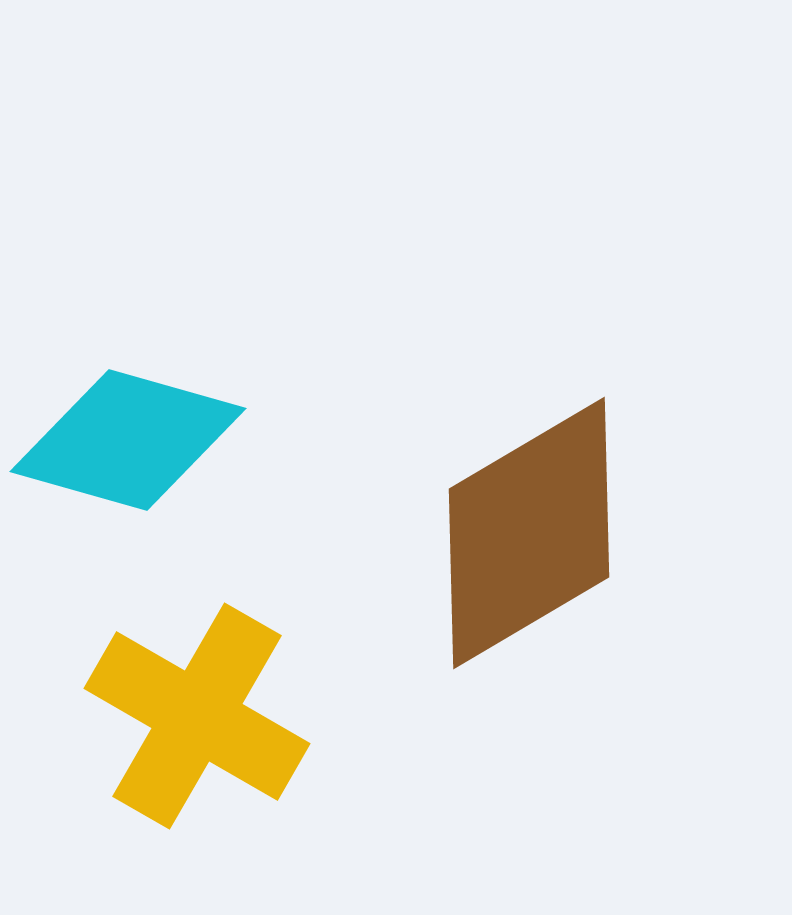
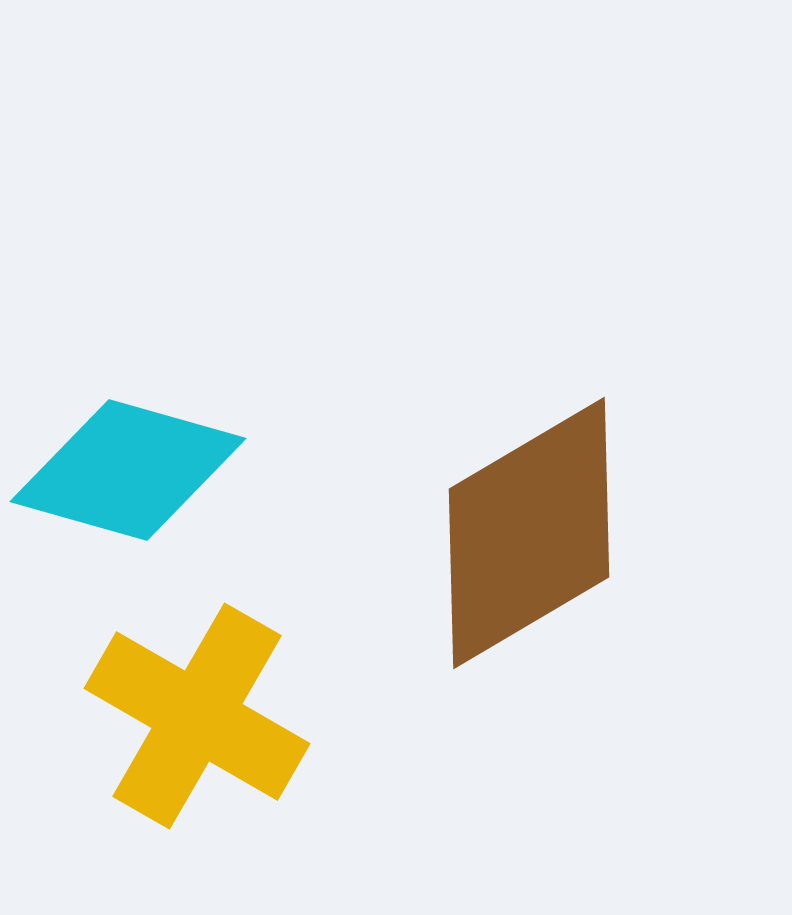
cyan diamond: moved 30 px down
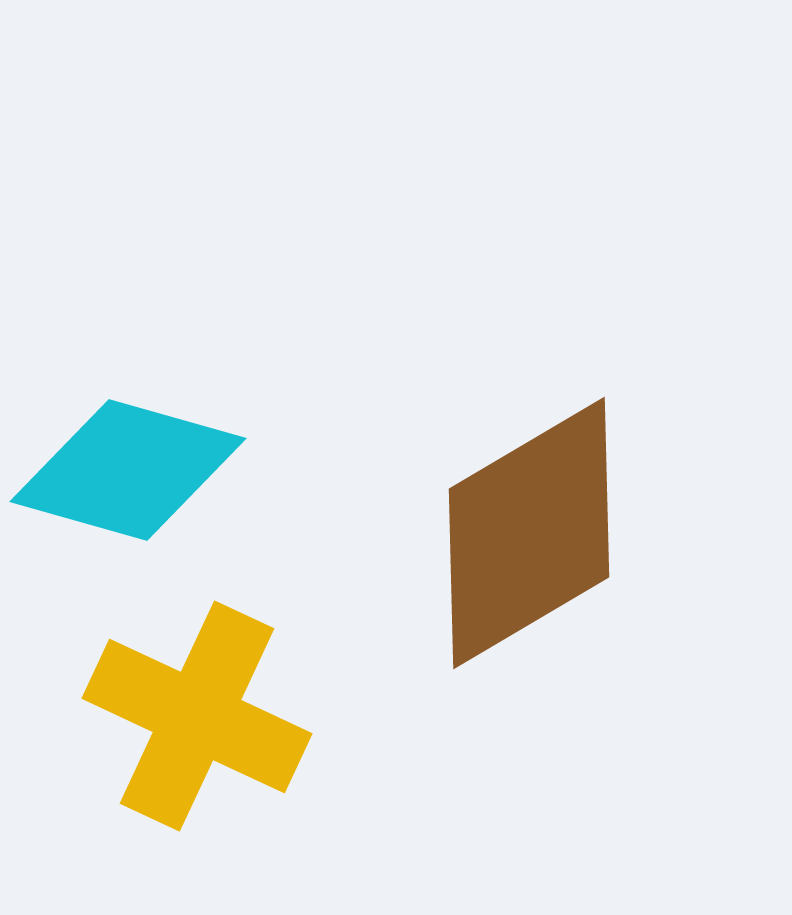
yellow cross: rotated 5 degrees counterclockwise
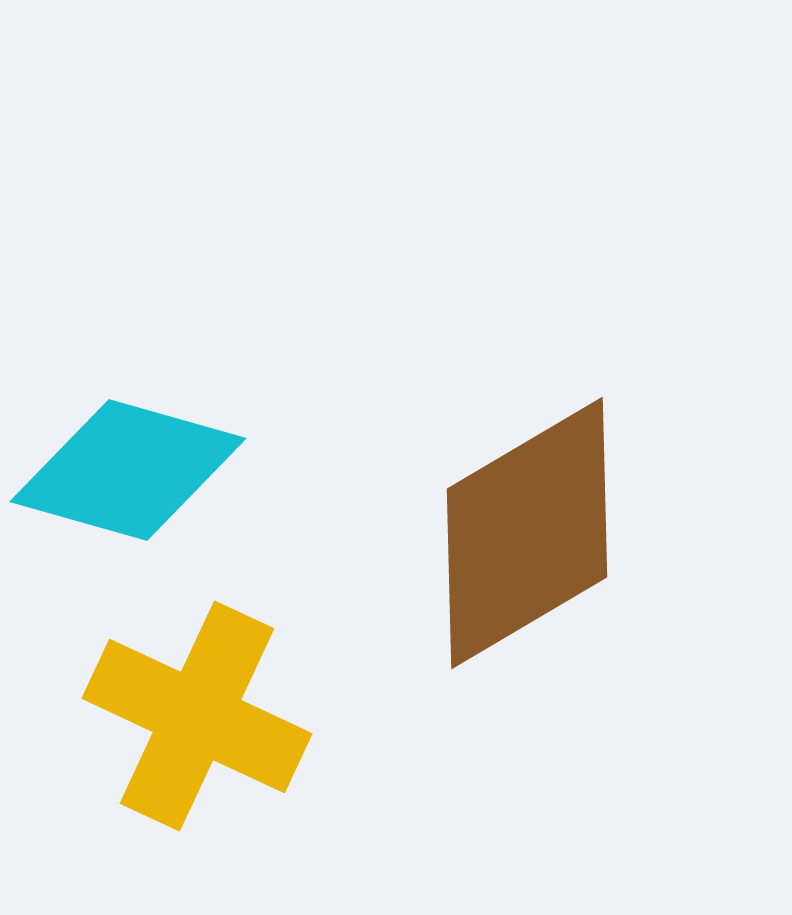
brown diamond: moved 2 px left
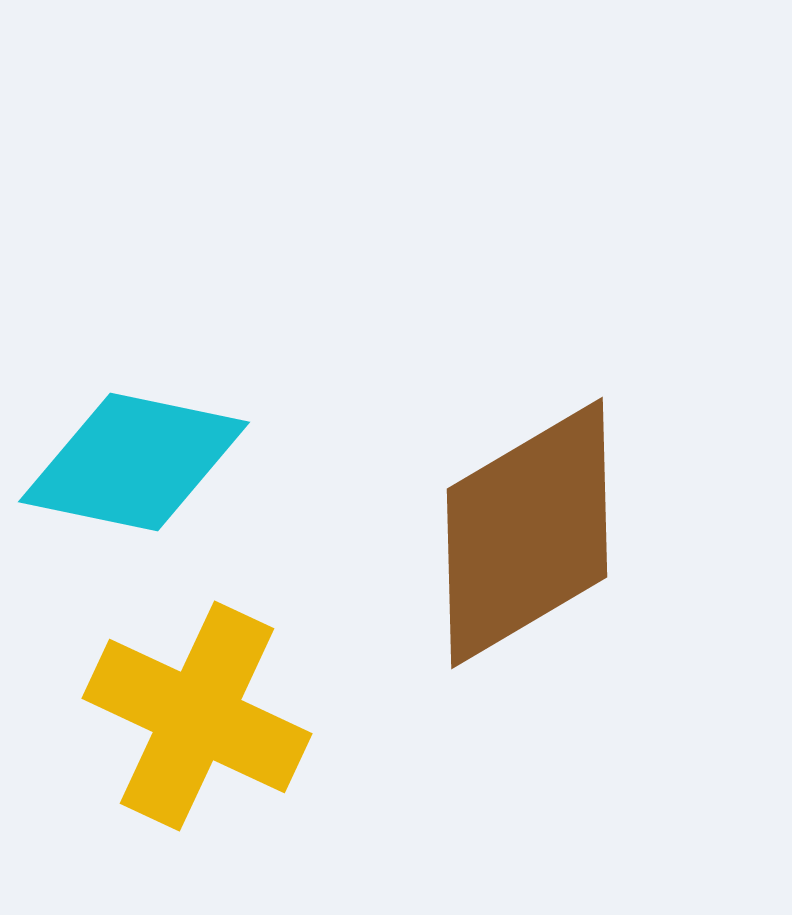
cyan diamond: moved 6 px right, 8 px up; rotated 4 degrees counterclockwise
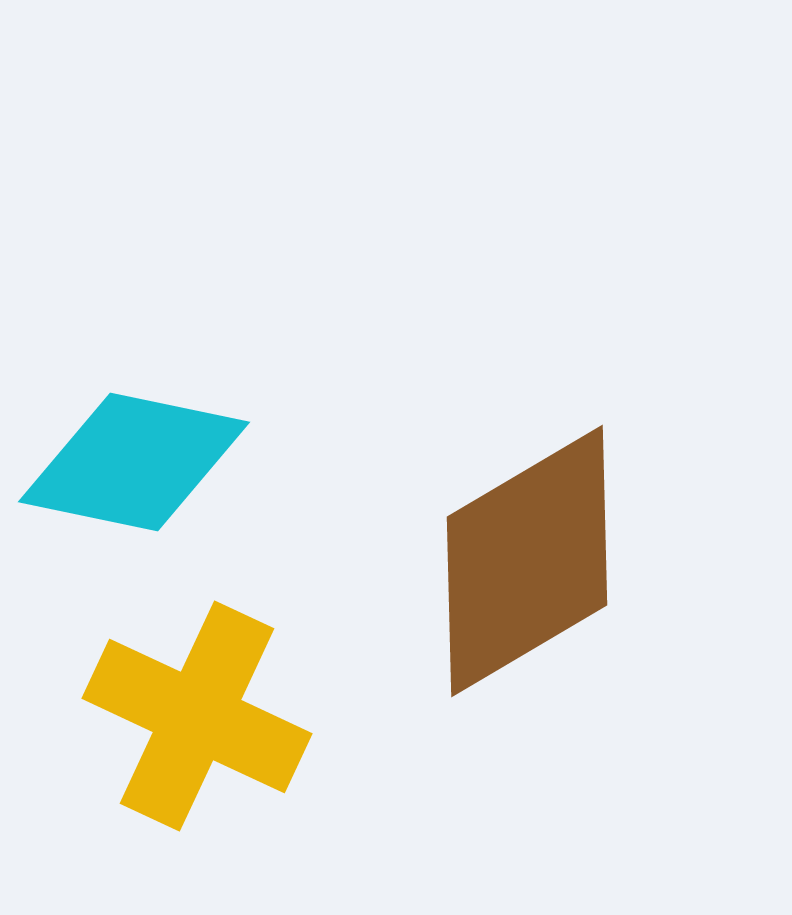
brown diamond: moved 28 px down
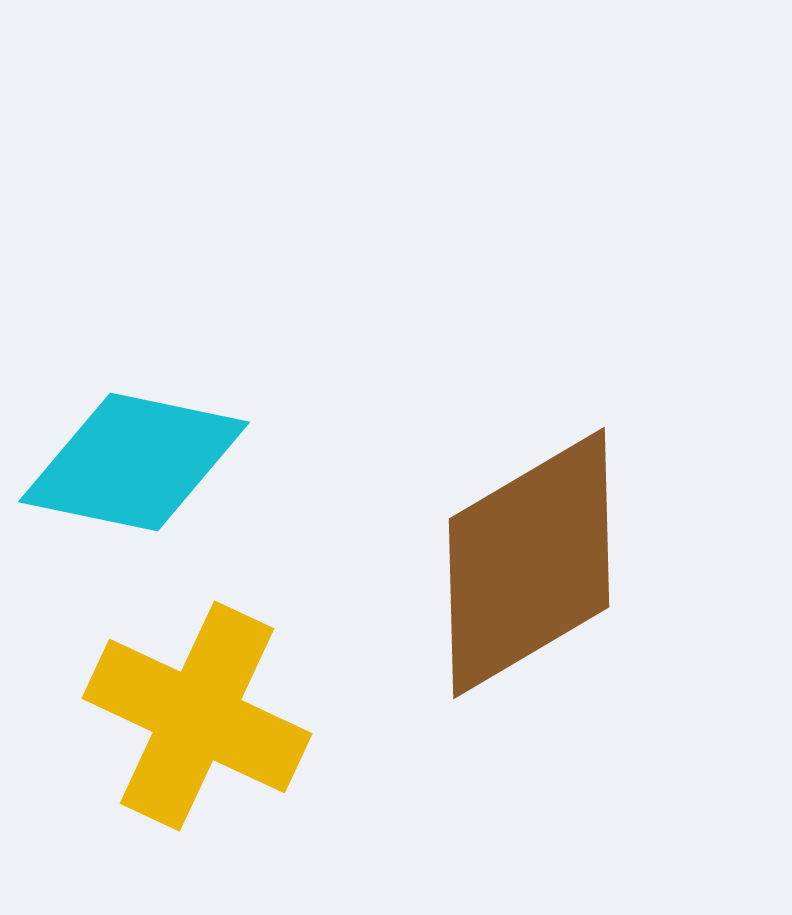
brown diamond: moved 2 px right, 2 px down
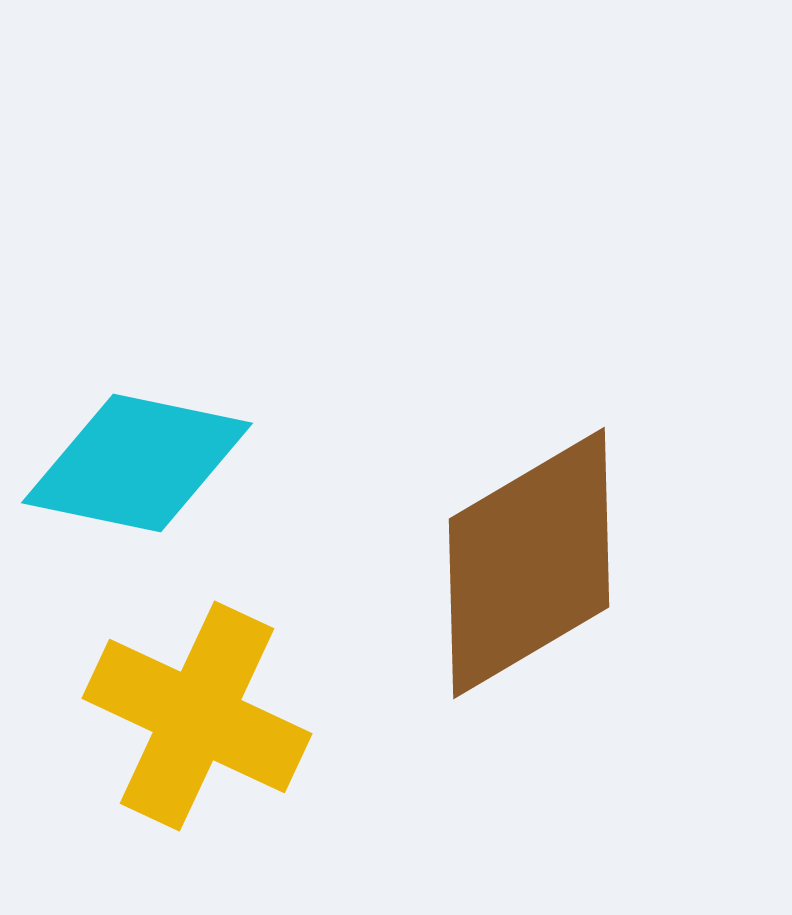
cyan diamond: moved 3 px right, 1 px down
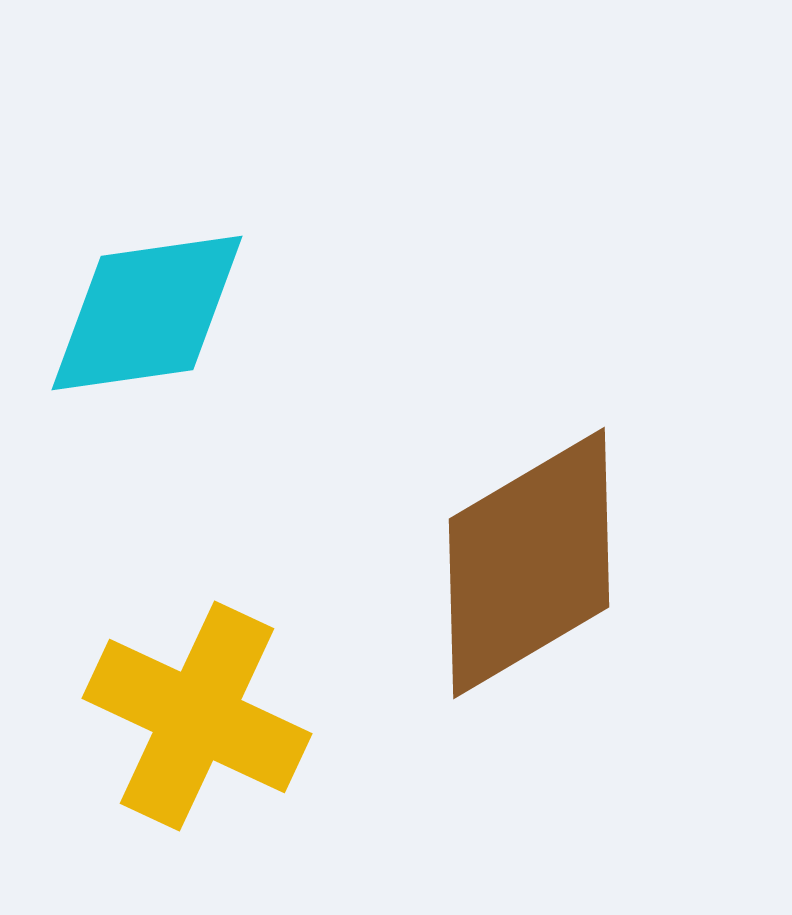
cyan diamond: moved 10 px right, 150 px up; rotated 20 degrees counterclockwise
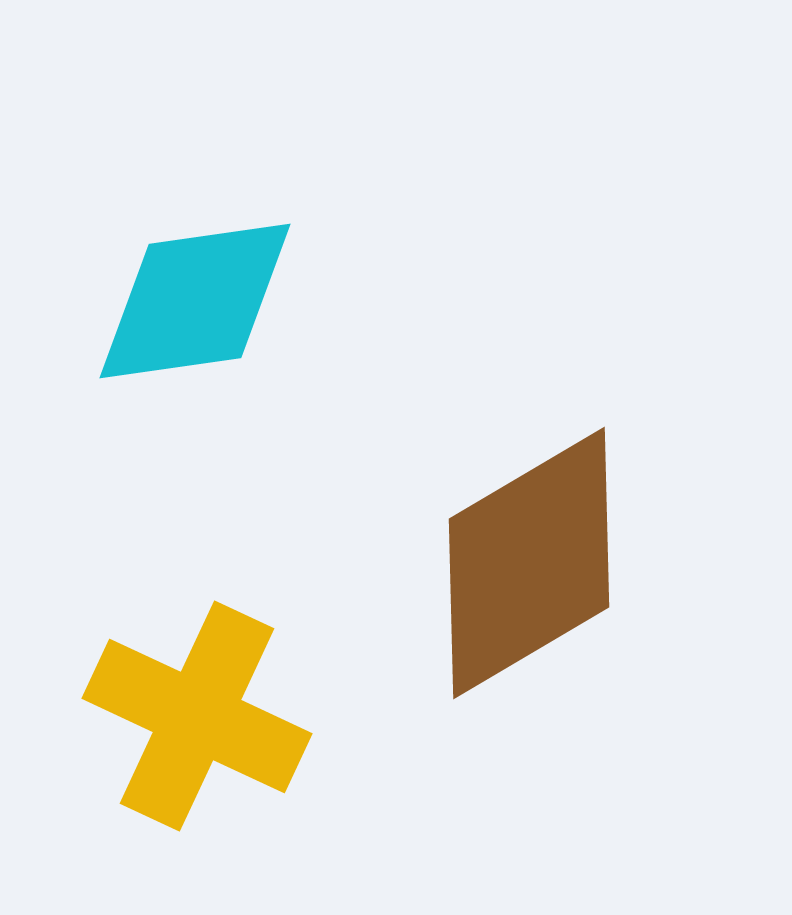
cyan diamond: moved 48 px right, 12 px up
